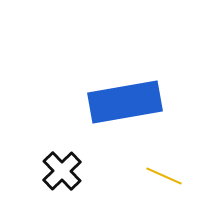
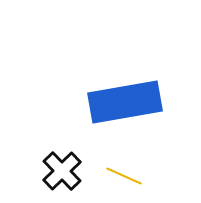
yellow line: moved 40 px left
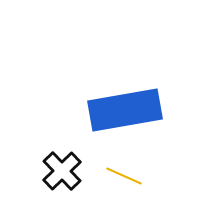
blue rectangle: moved 8 px down
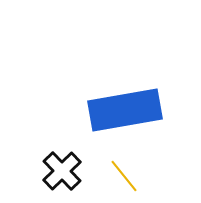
yellow line: rotated 27 degrees clockwise
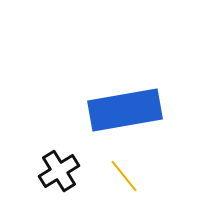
black cross: moved 3 px left; rotated 12 degrees clockwise
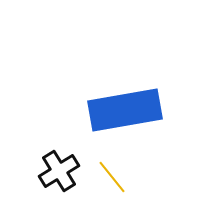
yellow line: moved 12 px left, 1 px down
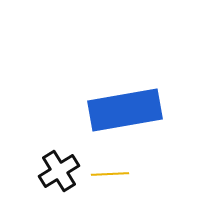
yellow line: moved 2 px left, 3 px up; rotated 54 degrees counterclockwise
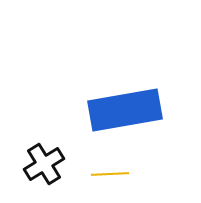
black cross: moved 15 px left, 7 px up
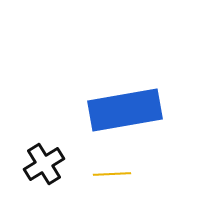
yellow line: moved 2 px right
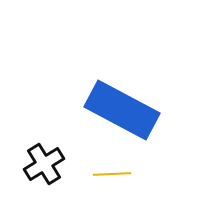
blue rectangle: moved 3 px left; rotated 38 degrees clockwise
